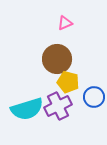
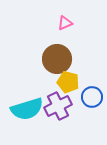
blue circle: moved 2 px left
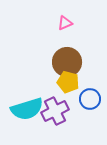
brown circle: moved 10 px right, 3 px down
blue circle: moved 2 px left, 2 px down
purple cross: moved 3 px left, 5 px down
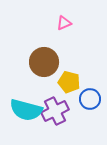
pink triangle: moved 1 px left
brown circle: moved 23 px left
yellow pentagon: moved 1 px right
cyan semicircle: moved 1 px left, 1 px down; rotated 32 degrees clockwise
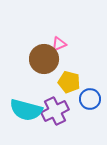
pink triangle: moved 5 px left, 21 px down
brown circle: moved 3 px up
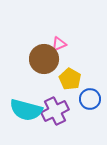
yellow pentagon: moved 1 px right, 3 px up; rotated 15 degrees clockwise
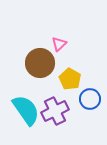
pink triangle: rotated 21 degrees counterclockwise
brown circle: moved 4 px left, 4 px down
cyan semicircle: rotated 140 degrees counterclockwise
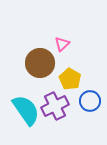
pink triangle: moved 3 px right
blue circle: moved 2 px down
purple cross: moved 5 px up
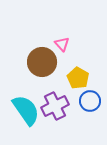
pink triangle: rotated 28 degrees counterclockwise
brown circle: moved 2 px right, 1 px up
yellow pentagon: moved 8 px right, 1 px up
